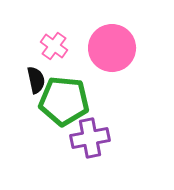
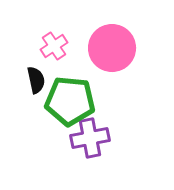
pink cross: rotated 20 degrees clockwise
green pentagon: moved 6 px right
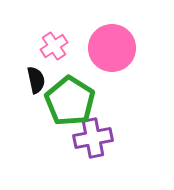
green pentagon: rotated 27 degrees clockwise
purple cross: moved 3 px right
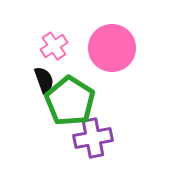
black semicircle: moved 8 px right; rotated 8 degrees counterclockwise
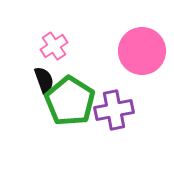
pink circle: moved 30 px right, 3 px down
purple cross: moved 21 px right, 28 px up
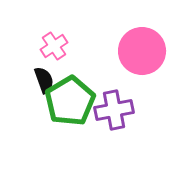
green pentagon: rotated 9 degrees clockwise
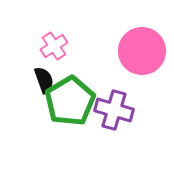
purple cross: rotated 27 degrees clockwise
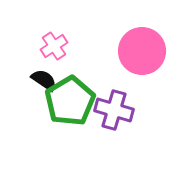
black semicircle: rotated 36 degrees counterclockwise
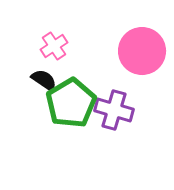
green pentagon: moved 1 px right, 2 px down
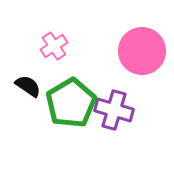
black semicircle: moved 16 px left, 6 px down
